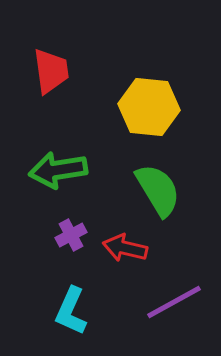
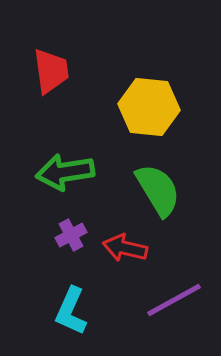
green arrow: moved 7 px right, 2 px down
purple line: moved 2 px up
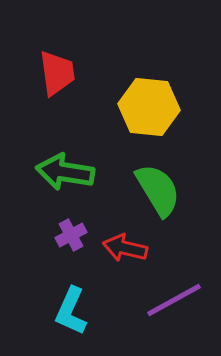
red trapezoid: moved 6 px right, 2 px down
green arrow: rotated 18 degrees clockwise
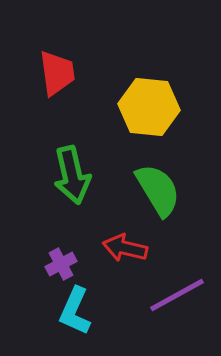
green arrow: moved 7 px right, 3 px down; rotated 112 degrees counterclockwise
purple cross: moved 10 px left, 29 px down
purple line: moved 3 px right, 5 px up
cyan L-shape: moved 4 px right
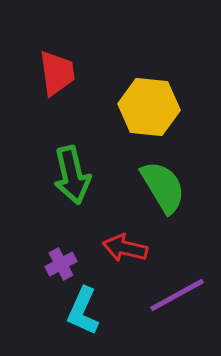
green semicircle: moved 5 px right, 3 px up
cyan L-shape: moved 8 px right
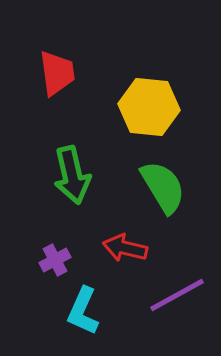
purple cross: moved 6 px left, 4 px up
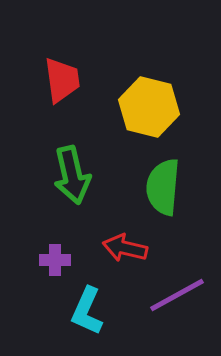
red trapezoid: moved 5 px right, 7 px down
yellow hexagon: rotated 8 degrees clockwise
green semicircle: rotated 144 degrees counterclockwise
purple cross: rotated 28 degrees clockwise
cyan L-shape: moved 4 px right
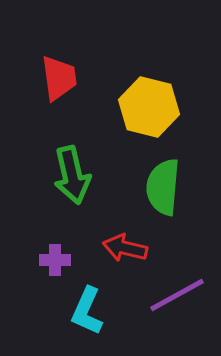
red trapezoid: moved 3 px left, 2 px up
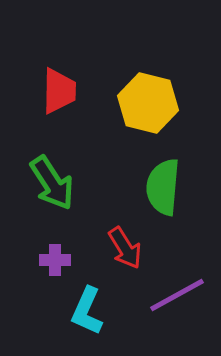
red trapezoid: moved 13 px down; rotated 9 degrees clockwise
yellow hexagon: moved 1 px left, 4 px up
green arrow: moved 20 px left, 8 px down; rotated 20 degrees counterclockwise
red arrow: rotated 135 degrees counterclockwise
